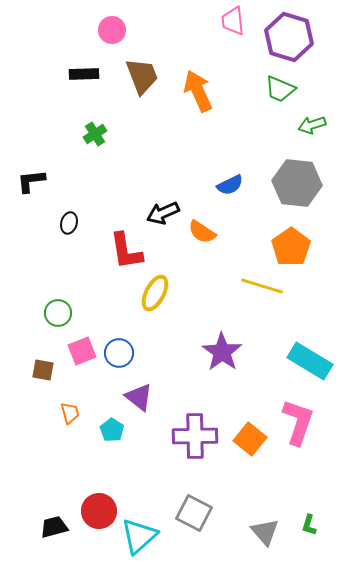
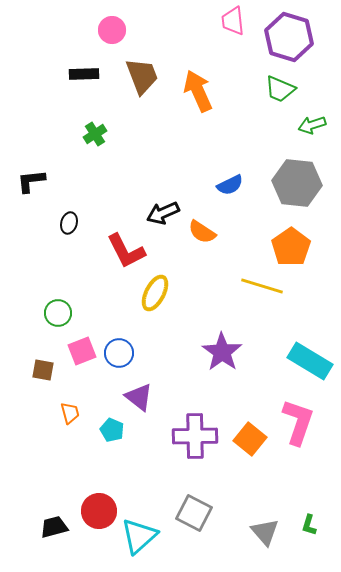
red L-shape: rotated 18 degrees counterclockwise
cyan pentagon: rotated 10 degrees counterclockwise
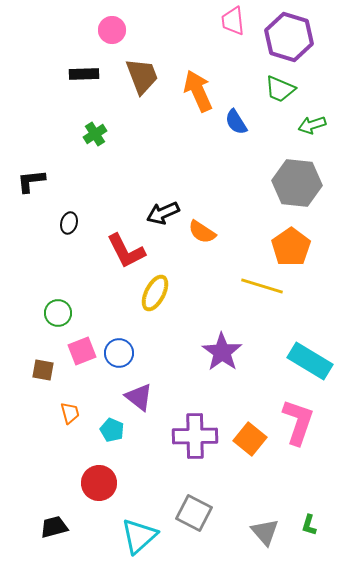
blue semicircle: moved 6 px right, 63 px up; rotated 84 degrees clockwise
red circle: moved 28 px up
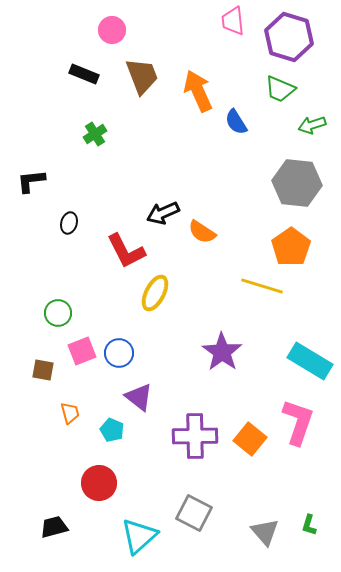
black rectangle: rotated 24 degrees clockwise
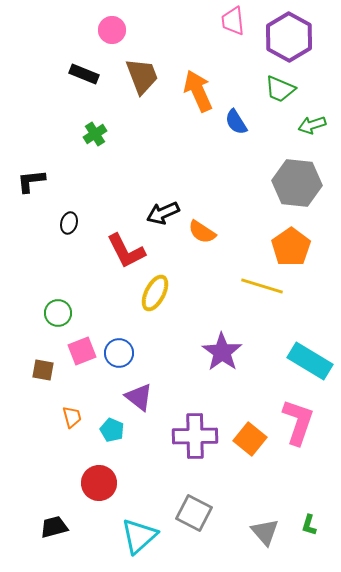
purple hexagon: rotated 12 degrees clockwise
orange trapezoid: moved 2 px right, 4 px down
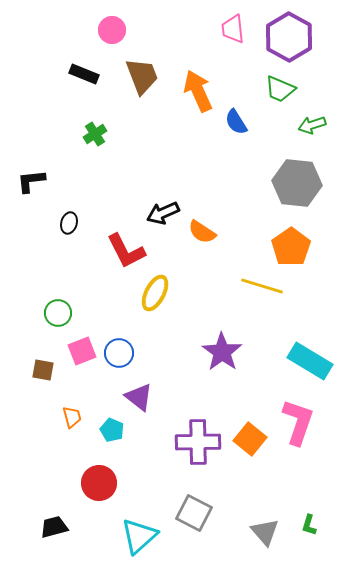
pink trapezoid: moved 8 px down
purple cross: moved 3 px right, 6 px down
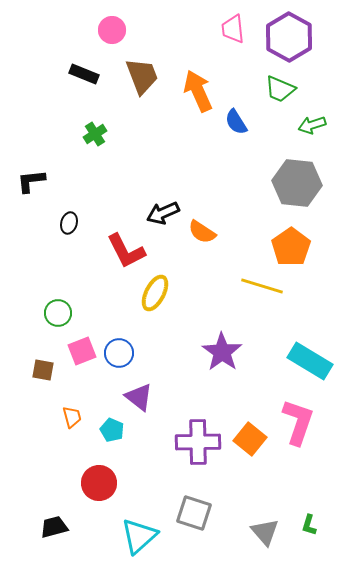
gray square: rotated 9 degrees counterclockwise
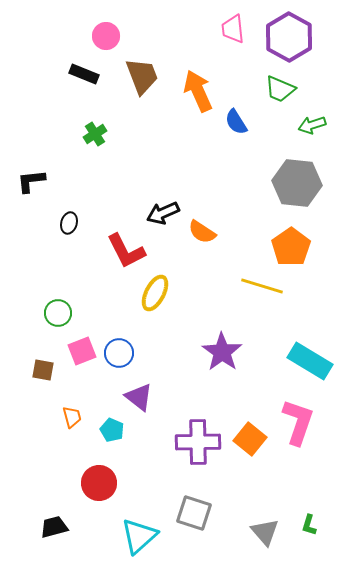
pink circle: moved 6 px left, 6 px down
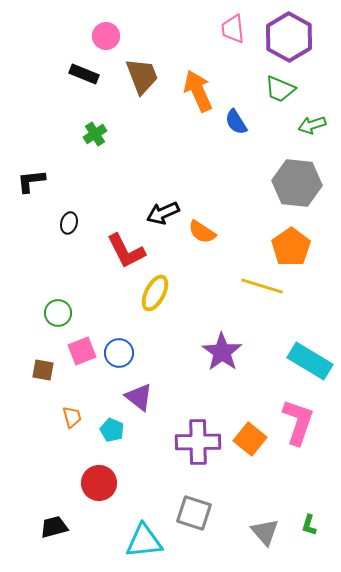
cyan triangle: moved 5 px right, 5 px down; rotated 36 degrees clockwise
